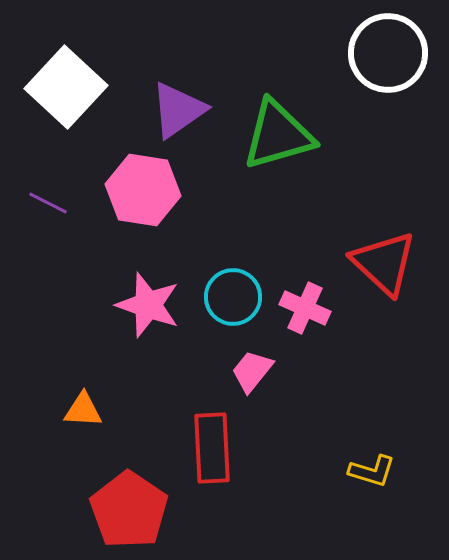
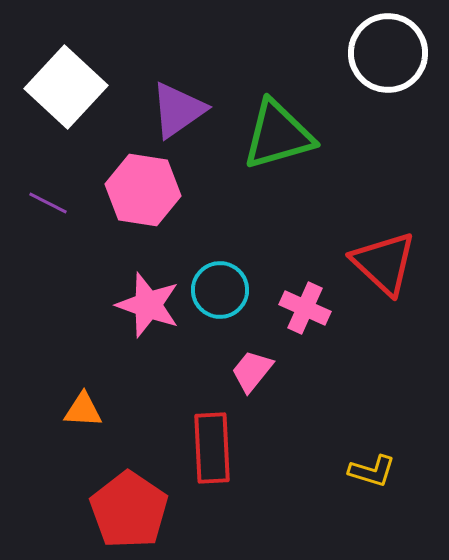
cyan circle: moved 13 px left, 7 px up
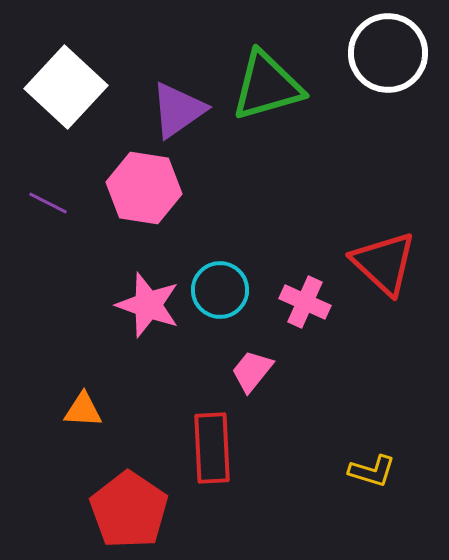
green triangle: moved 11 px left, 49 px up
pink hexagon: moved 1 px right, 2 px up
pink cross: moved 6 px up
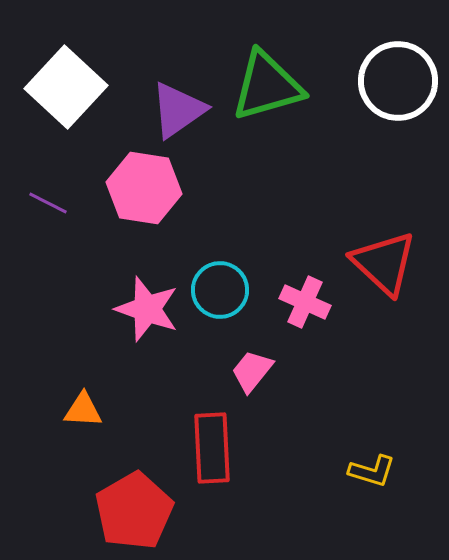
white circle: moved 10 px right, 28 px down
pink star: moved 1 px left, 4 px down
red pentagon: moved 5 px right, 1 px down; rotated 8 degrees clockwise
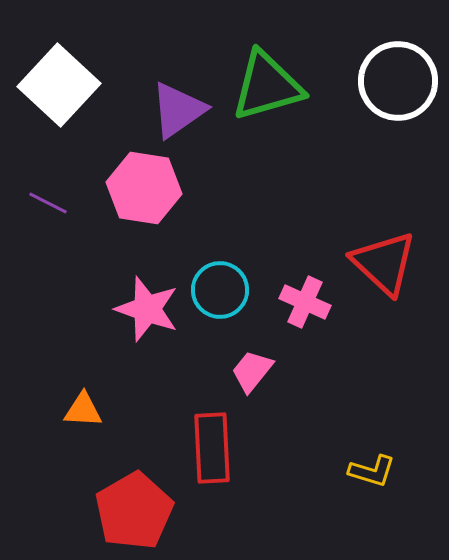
white square: moved 7 px left, 2 px up
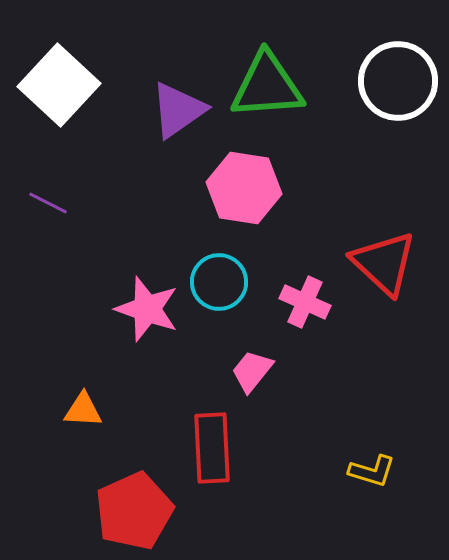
green triangle: rotated 12 degrees clockwise
pink hexagon: moved 100 px right
cyan circle: moved 1 px left, 8 px up
red pentagon: rotated 6 degrees clockwise
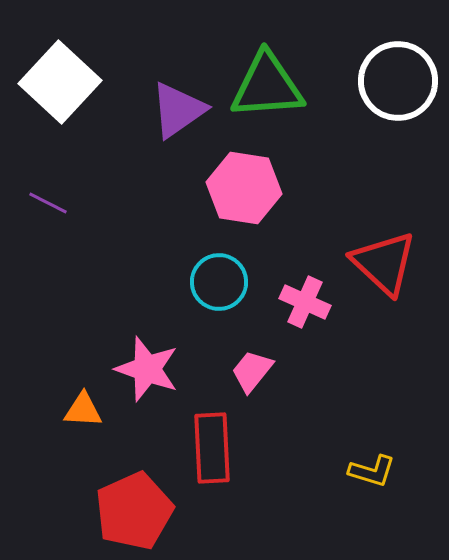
white square: moved 1 px right, 3 px up
pink star: moved 60 px down
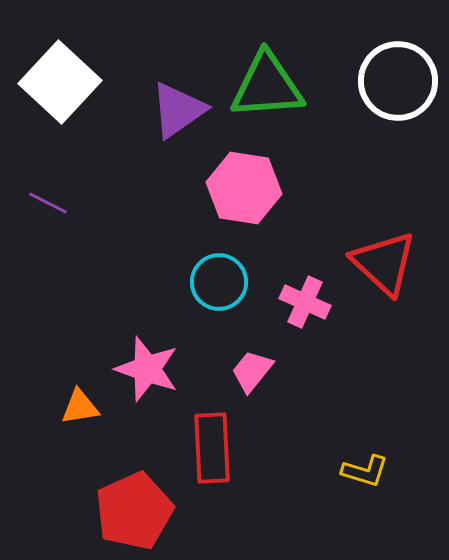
orange triangle: moved 3 px left, 3 px up; rotated 12 degrees counterclockwise
yellow L-shape: moved 7 px left
